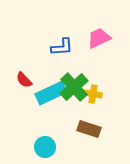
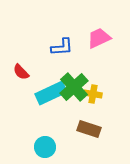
red semicircle: moved 3 px left, 8 px up
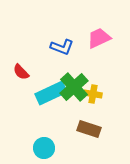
blue L-shape: rotated 25 degrees clockwise
cyan circle: moved 1 px left, 1 px down
